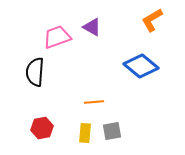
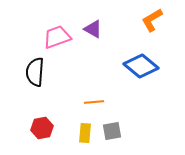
purple triangle: moved 1 px right, 2 px down
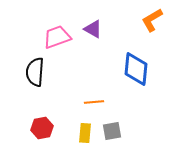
blue diamond: moved 5 px left, 3 px down; rotated 56 degrees clockwise
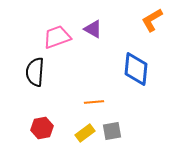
yellow rectangle: rotated 48 degrees clockwise
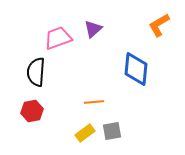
orange L-shape: moved 7 px right, 5 px down
purple triangle: rotated 48 degrees clockwise
pink trapezoid: moved 1 px right, 1 px down
black semicircle: moved 1 px right
red hexagon: moved 10 px left, 17 px up
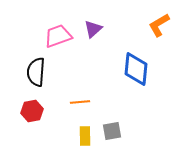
pink trapezoid: moved 2 px up
orange line: moved 14 px left
yellow rectangle: moved 3 px down; rotated 54 degrees counterclockwise
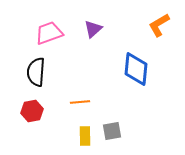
pink trapezoid: moved 9 px left, 3 px up
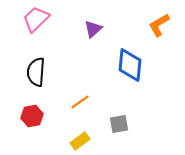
pink trapezoid: moved 13 px left, 14 px up; rotated 24 degrees counterclockwise
blue diamond: moved 6 px left, 4 px up
orange line: rotated 30 degrees counterclockwise
red hexagon: moved 5 px down
gray square: moved 7 px right, 7 px up
yellow rectangle: moved 5 px left, 5 px down; rotated 54 degrees clockwise
